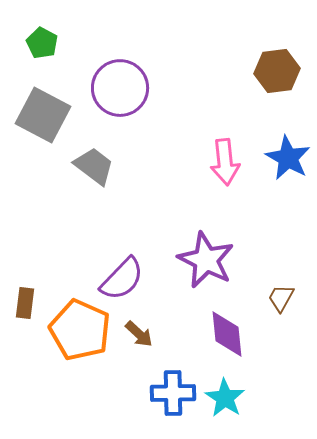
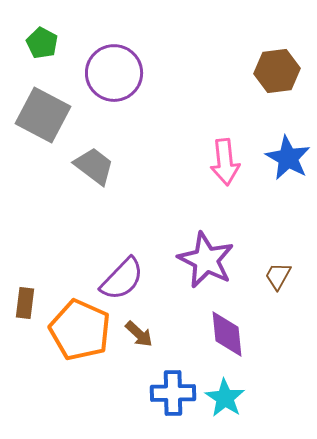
purple circle: moved 6 px left, 15 px up
brown trapezoid: moved 3 px left, 22 px up
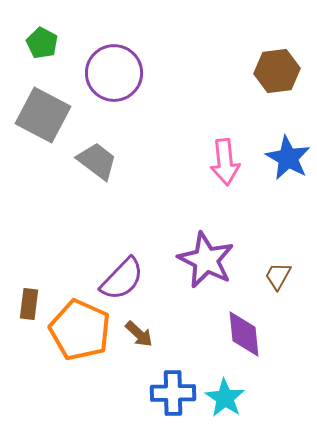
gray trapezoid: moved 3 px right, 5 px up
brown rectangle: moved 4 px right, 1 px down
purple diamond: moved 17 px right
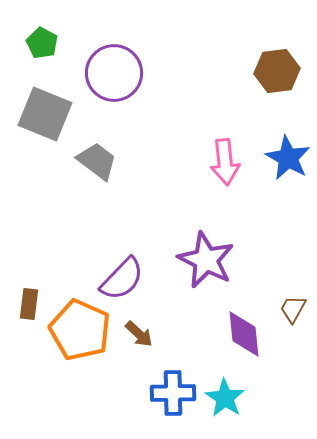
gray square: moved 2 px right, 1 px up; rotated 6 degrees counterclockwise
brown trapezoid: moved 15 px right, 33 px down
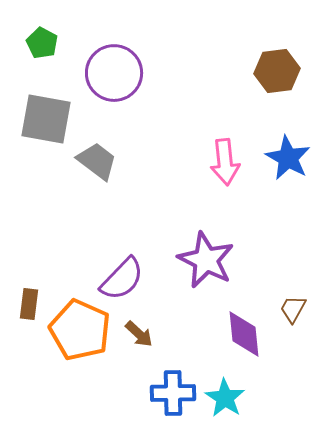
gray square: moved 1 px right, 5 px down; rotated 12 degrees counterclockwise
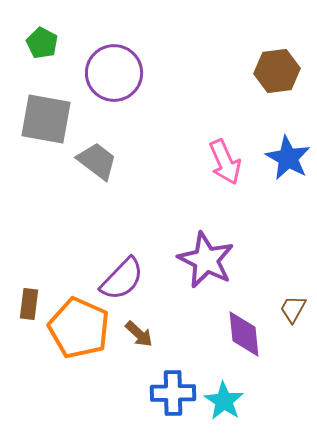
pink arrow: rotated 18 degrees counterclockwise
orange pentagon: moved 1 px left, 2 px up
cyan star: moved 1 px left, 3 px down
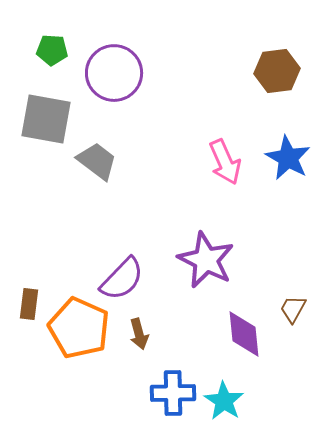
green pentagon: moved 10 px right, 7 px down; rotated 24 degrees counterclockwise
brown arrow: rotated 32 degrees clockwise
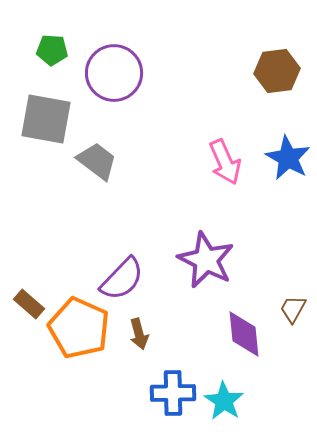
brown rectangle: rotated 56 degrees counterclockwise
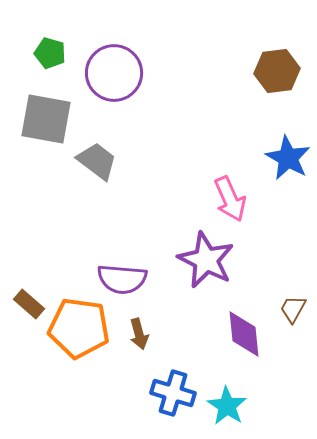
green pentagon: moved 2 px left, 3 px down; rotated 12 degrees clockwise
pink arrow: moved 5 px right, 37 px down
purple semicircle: rotated 51 degrees clockwise
orange pentagon: rotated 16 degrees counterclockwise
blue cross: rotated 18 degrees clockwise
cyan star: moved 3 px right, 5 px down
